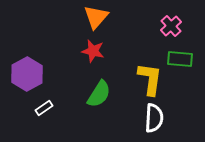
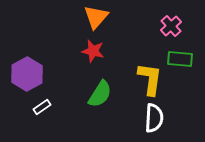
green semicircle: moved 1 px right
white rectangle: moved 2 px left, 1 px up
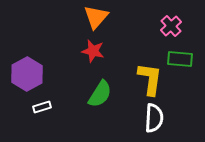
white rectangle: rotated 18 degrees clockwise
